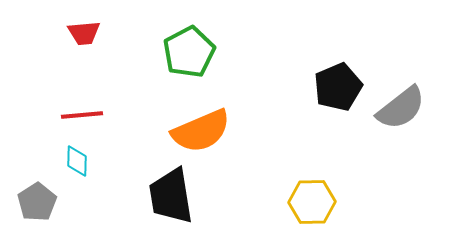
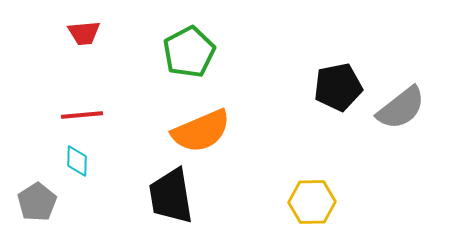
black pentagon: rotated 12 degrees clockwise
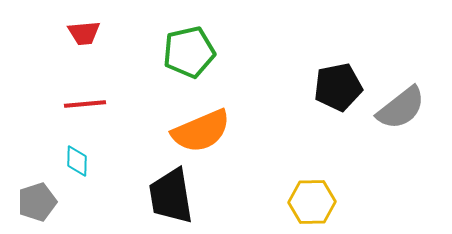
green pentagon: rotated 15 degrees clockwise
red line: moved 3 px right, 11 px up
gray pentagon: rotated 15 degrees clockwise
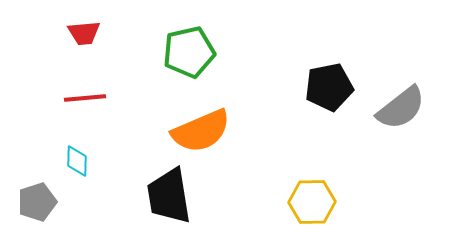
black pentagon: moved 9 px left
red line: moved 6 px up
black trapezoid: moved 2 px left
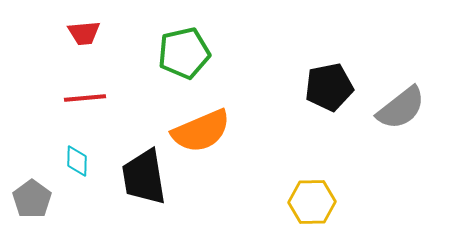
green pentagon: moved 5 px left, 1 px down
black trapezoid: moved 25 px left, 19 px up
gray pentagon: moved 5 px left, 3 px up; rotated 18 degrees counterclockwise
